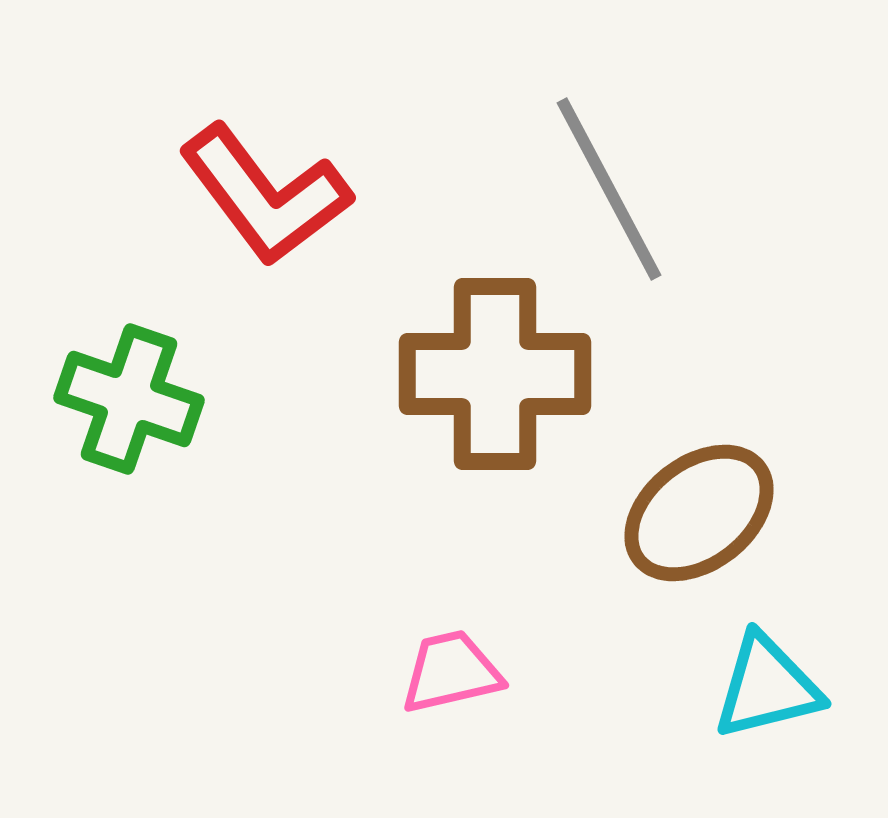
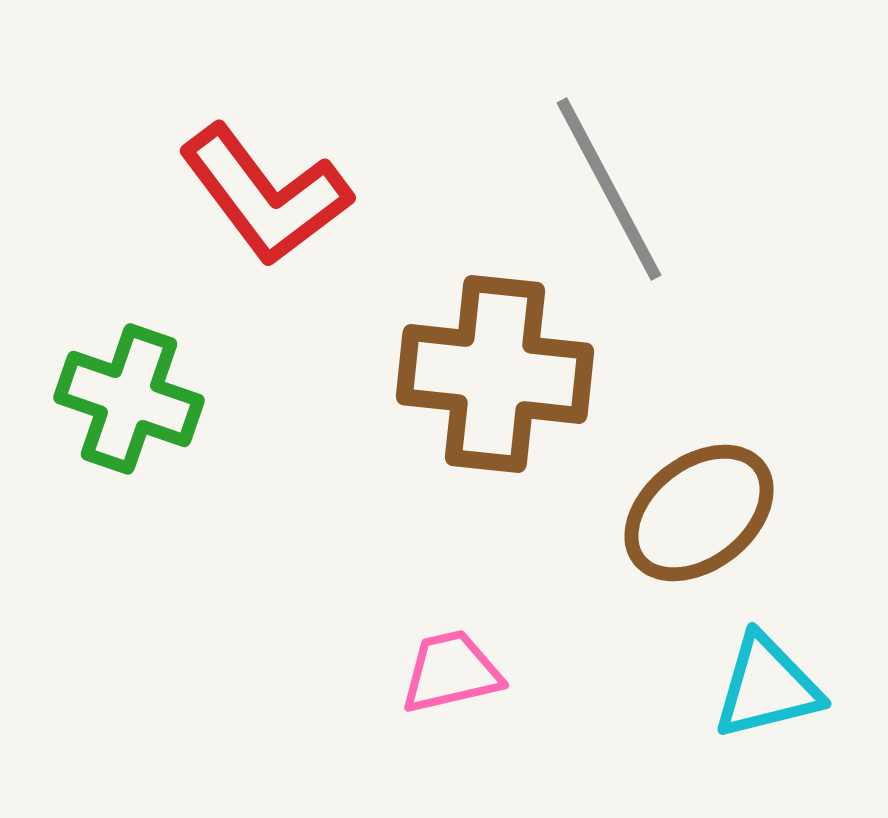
brown cross: rotated 6 degrees clockwise
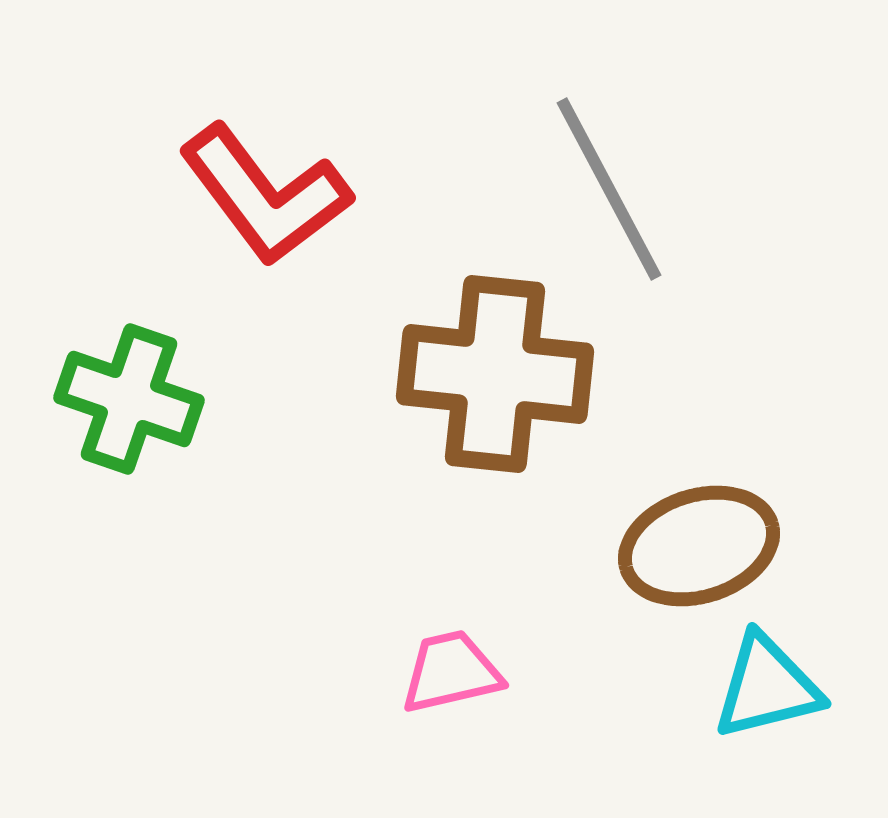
brown ellipse: moved 33 px down; rotated 20 degrees clockwise
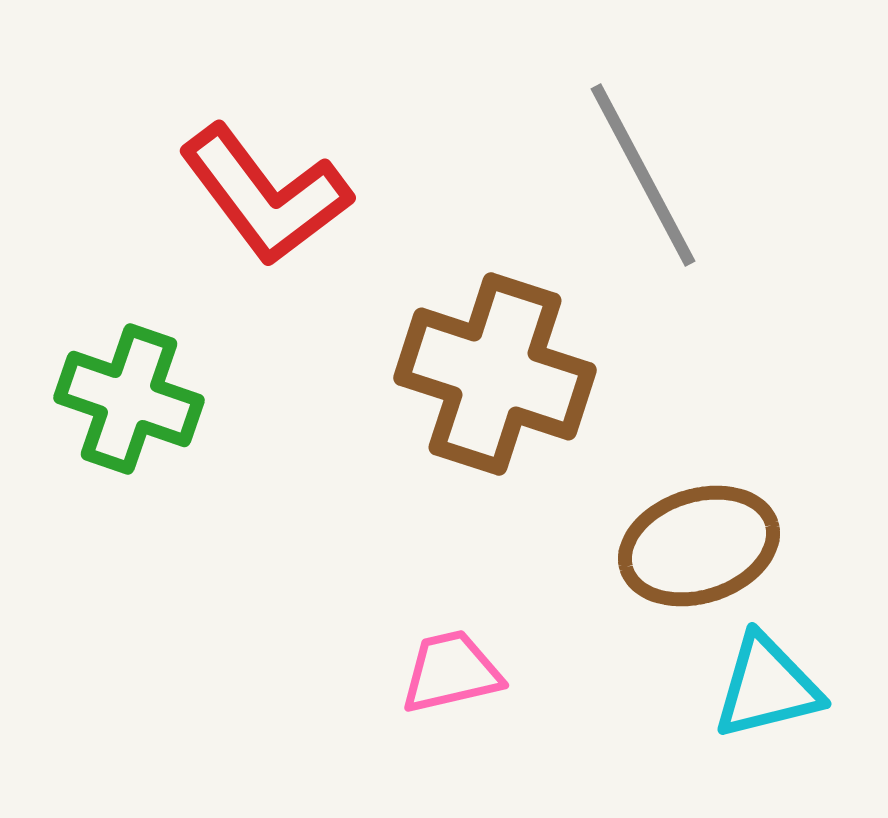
gray line: moved 34 px right, 14 px up
brown cross: rotated 12 degrees clockwise
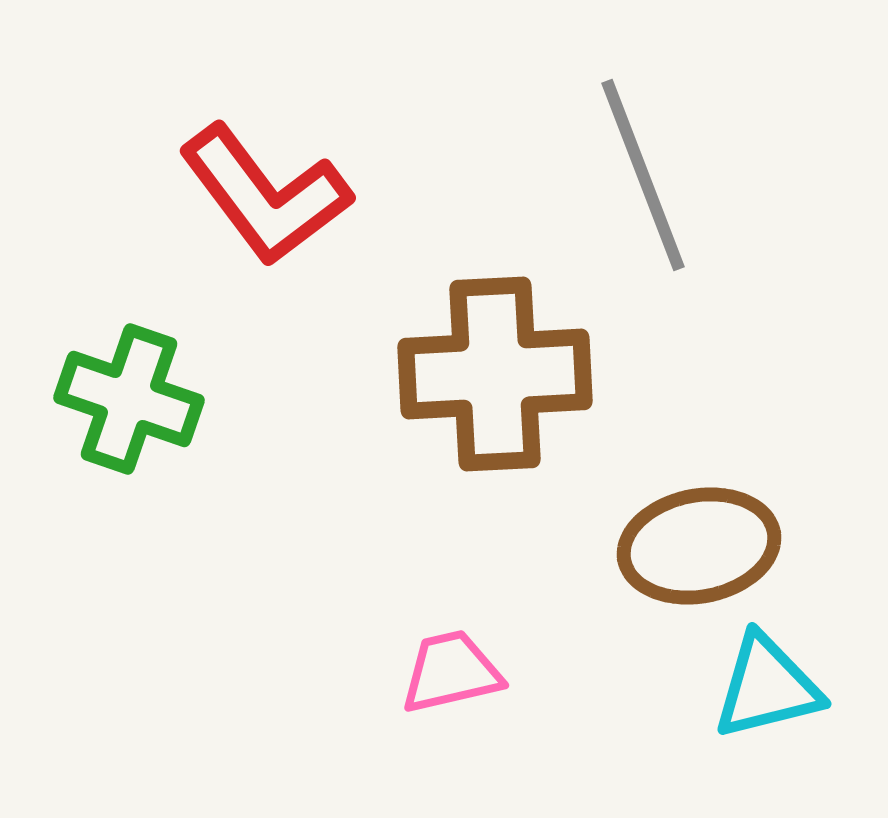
gray line: rotated 7 degrees clockwise
brown cross: rotated 21 degrees counterclockwise
brown ellipse: rotated 7 degrees clockwise
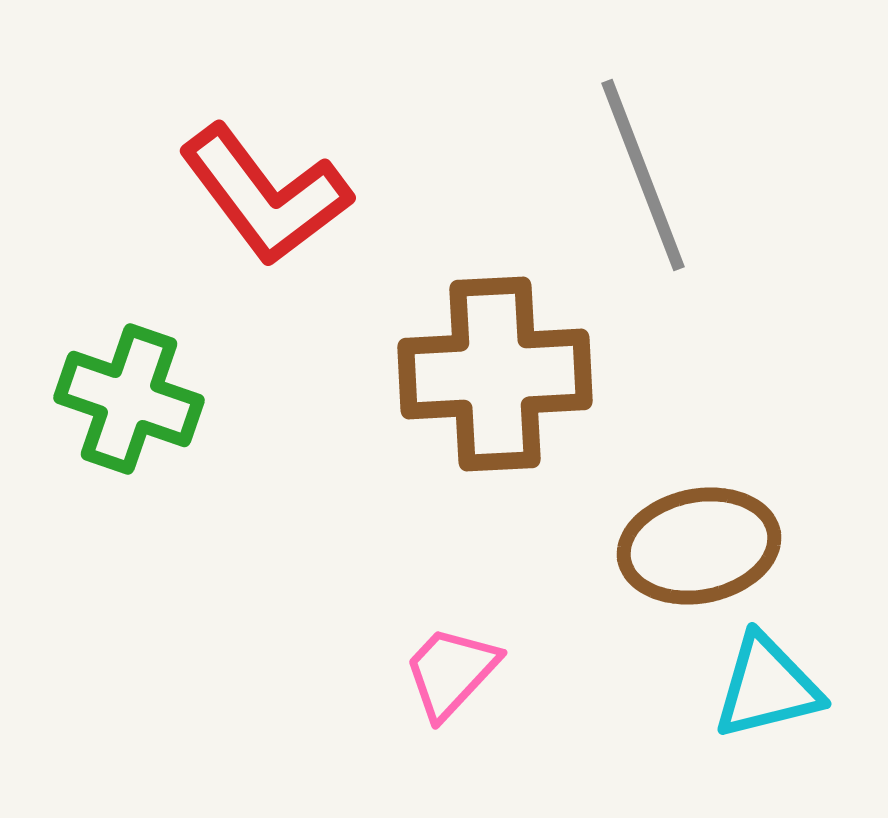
pink trapezoid: rotated 34 degrees counterclockwise
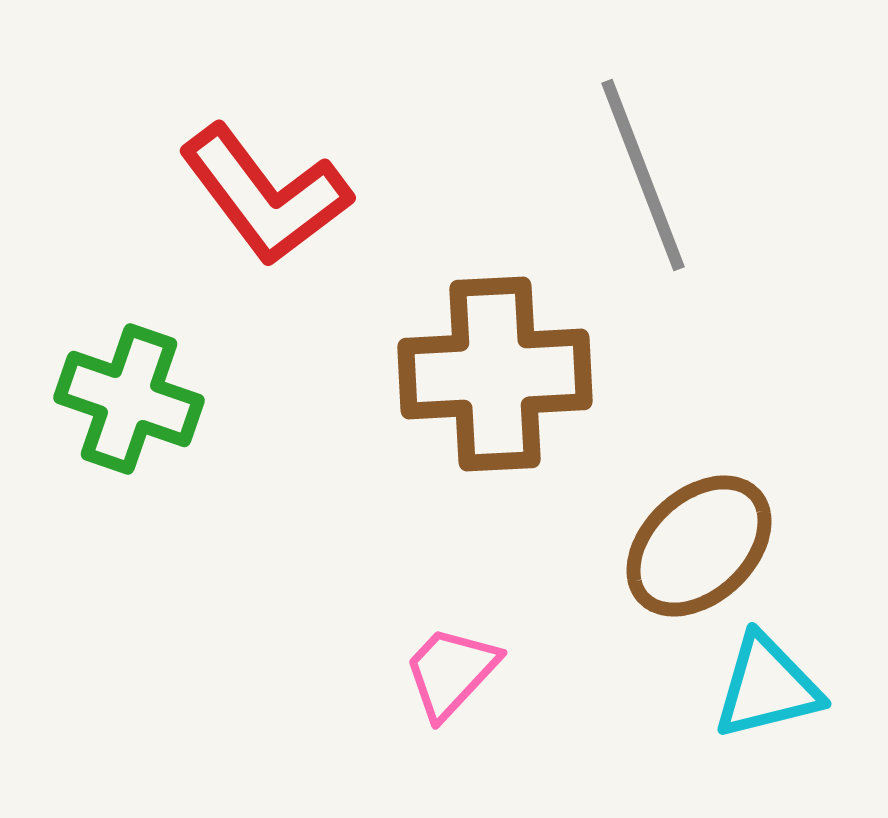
brown ellipse: rotated 32 degrees counterclockwise
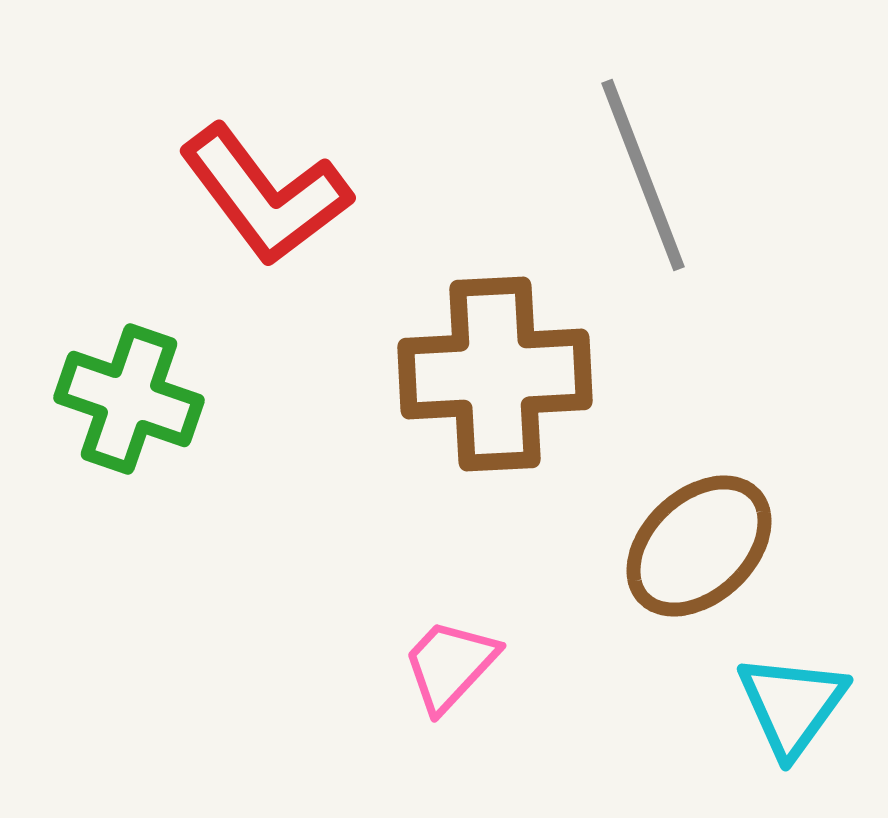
pink trapezoid: moved 1 px left, 7 px up
cyan triangle: moved 25 px right, 18 px down; rotated 40 degrees counterclockwise
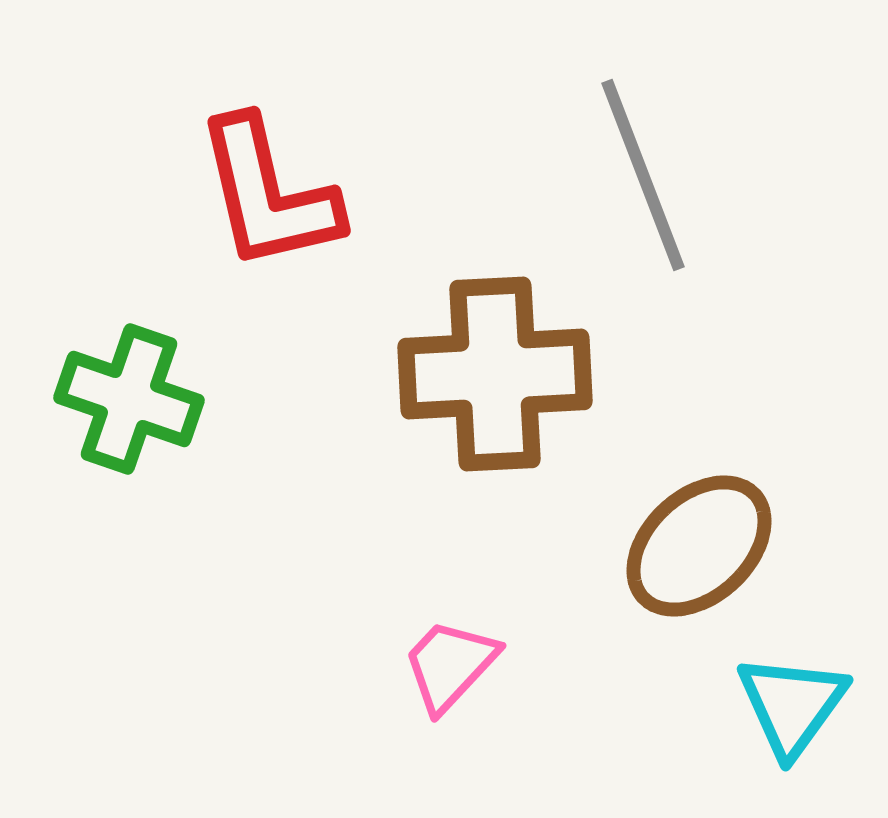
red L-shape: moved 3 px right, 1 px up; rotated 24 degrees clockwise
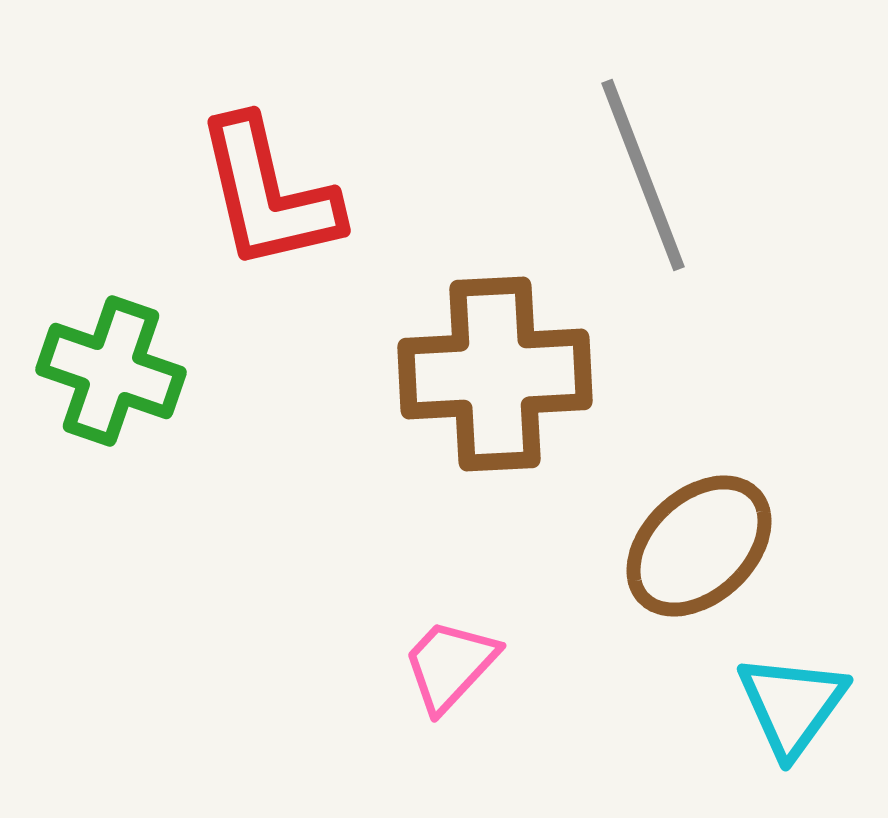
green cross: moved 18 px left, 28 px up
